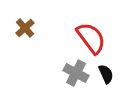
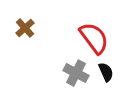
red semicircle: moved 3 px right
black semicircle: moved 2 px up
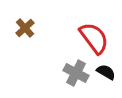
black semicircle: rotated 36 degrees counterclockwise
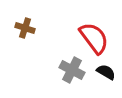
brown cross: rotated 30 degrees counterclockwise
gray cross: moved 4 px left, 3 px up
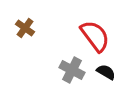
brown cross: rotated 18 degrees clockwise
red semicircle: moved 1 px right, 2 px up
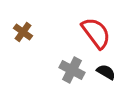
brown cross: moved 2 px left, 4 px down
red semicircle: moved 1 px right, 3 px up
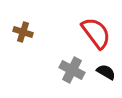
brown cross: rotated 18 degrees counterclockwise
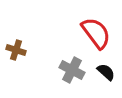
brown cross: moved 7 px left, 18 px down
black semicircle: rotated 12 degrees clockwise
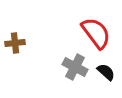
brown cross: moved 1 px left, 7 px up; rotated 24 degrees counterclockwise
gray cross: moved 3 px right, 3 px up
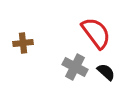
brown cross: moved 8 px right
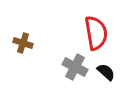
red semicircle: rotated 28 degrees clockwise
brown cross: rotated 24 degrees clockwise
